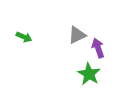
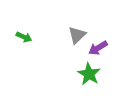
gray triangle: rotated 18 degrees counterclockwise
purple arrow: rotated 102 degrees counterclockwise
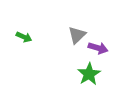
purple arrow: rotated 132 degrees counterclockwise
green star: rotated 10 degrees clockwise
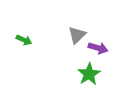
green arrow: moved 3 px down
